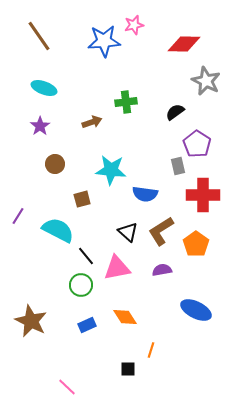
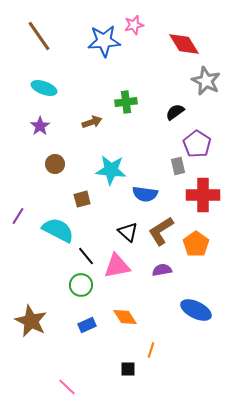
red diamond: rotated 56 degrees clockwise
pink triangle: moved 2 px up
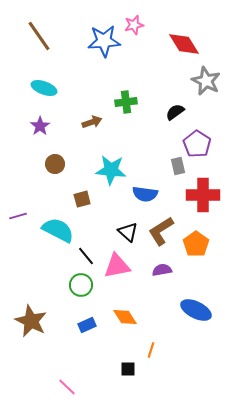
purple line: rotated 42 degrees clockwise
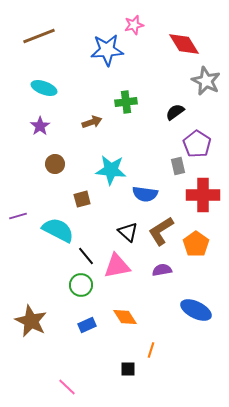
brown line: rotated 76 degrees counterclockwise
blue star: moved 3 px right, 9 px down
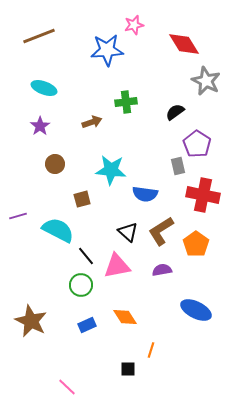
red cross: rotated 12 degrees clockwise
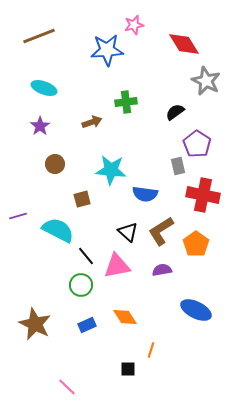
brown star: moved 4 px right, 3 px down
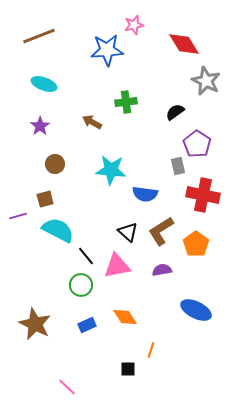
cyan ellipse: moved 4 px up
brown arrow: rotated 132 degrees counterclockwise
brown square: moved 37 px left
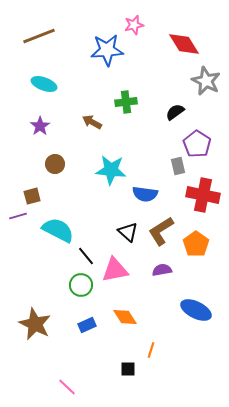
brown square: moved 13 px left, 3 px up
pink triangle: moved 2 px left, 4 px down
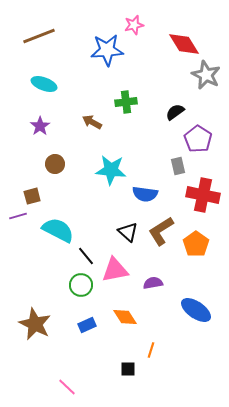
gray star: moved 6 px up
purple pentagon: moved 1 px right, 5 px up
purple semicircle: moved 9 px left, 13 px down
blue ellipse: rotated 8 degrees clockwise
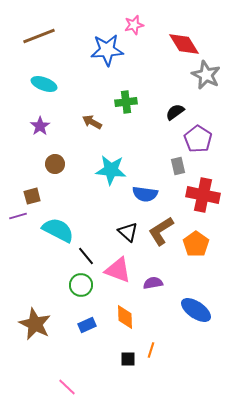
pink triangle: moved 3 px right; rotated 32 degrees clockwise
orange diamond: rotated 30 degrees clockwise
black square: moved 10 px up
